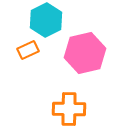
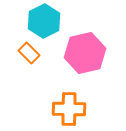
cyan hexagon: moved 2 px left, 1 px down
orange rectangle: moved 1 px right, 3 px down; rotated 70 degrees clockwise
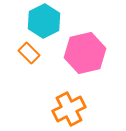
orange cross: rotated 28 degrees counterclockwise
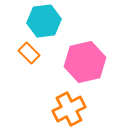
cyan hexagon: rotated 20 degrees clockwise
pink hexagon: moved 9 px down
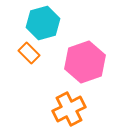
cyan hexagon: moved 1 px left, 2 px down; rotated 8 degrees counterclockwise
pink hexagon: rotated 6 degrees counterclockwise
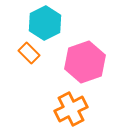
cyan hexagon: moved 2 px right; rotated 12 degrees counterclockwise
orange cross: moved 2 px right
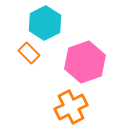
orange cross: moved 2 px up
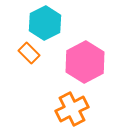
pink hexagon: rotated 9 degrees counterclockwise
orange cross: moved 1 px right, 2 px down
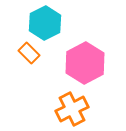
pink hexagon: moved 1 px down
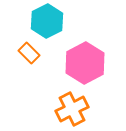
cyan hexagon: moved 2 px right, 2 px up
